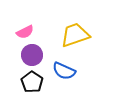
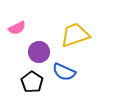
pink semicircle: moved 8 px left, 4 px up
purple circle: moved 7 px right, 3 px up
blue semicircle: moved 1 px down
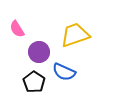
pink semicircle: moved 1 px down; rotated 84 degrees clockwise
black pentagon: moved 2 px right
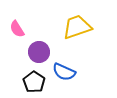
yellow trapezoid: moved 2 px right, 8 px up
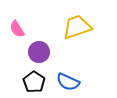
blue semicircle: moved 4 px right, 10 px down
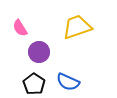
pink semicircle: moved 3 px right, 1 px up
black pentagon: moved 2 px down
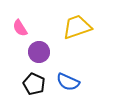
black pentagon: rotated 10 degrees counterclockwise
